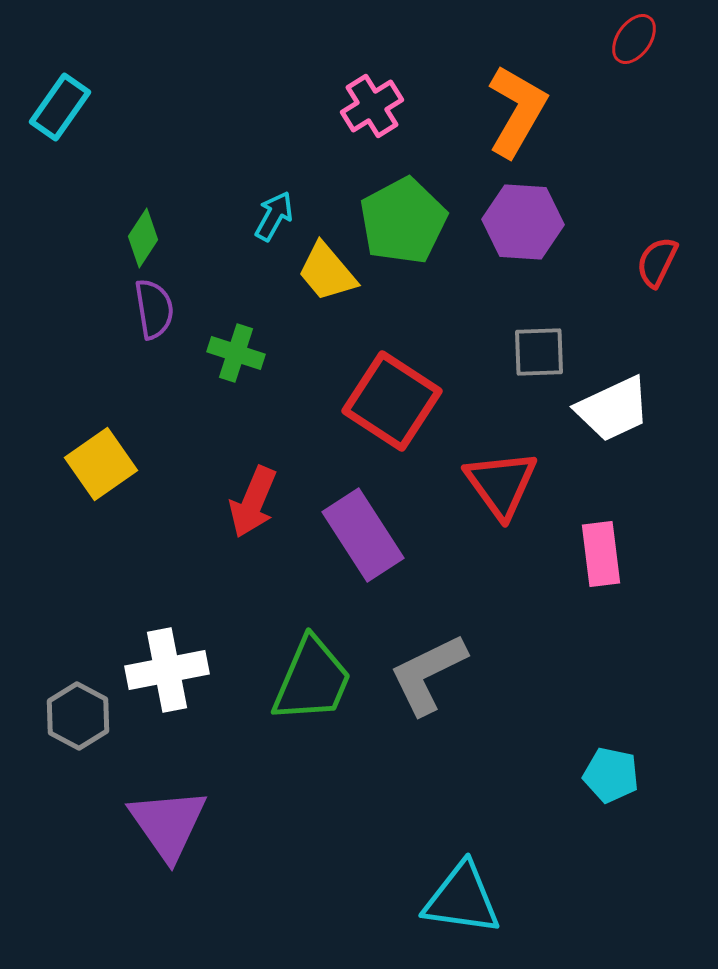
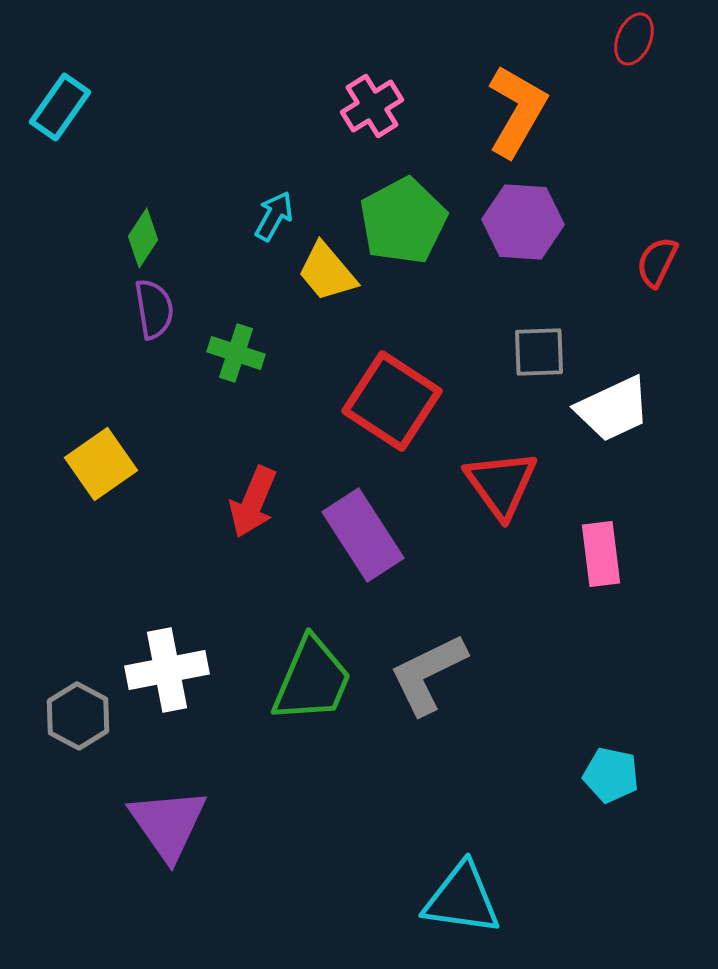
red ellipse: rotated 12 degrees counterclockwise
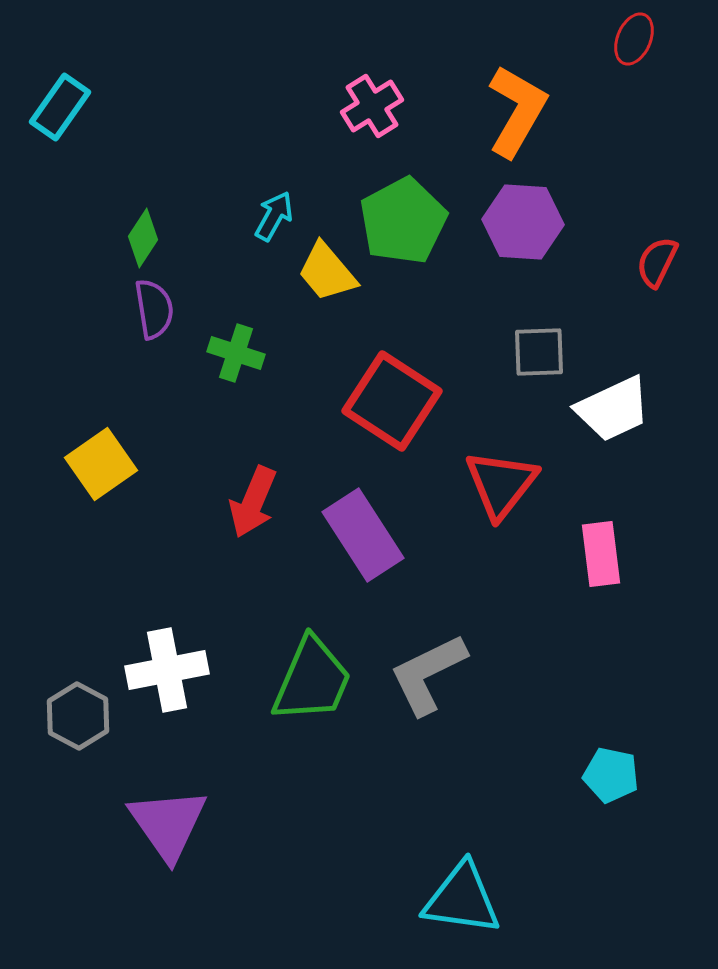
red triangle: rotated 14 degrees clockwise
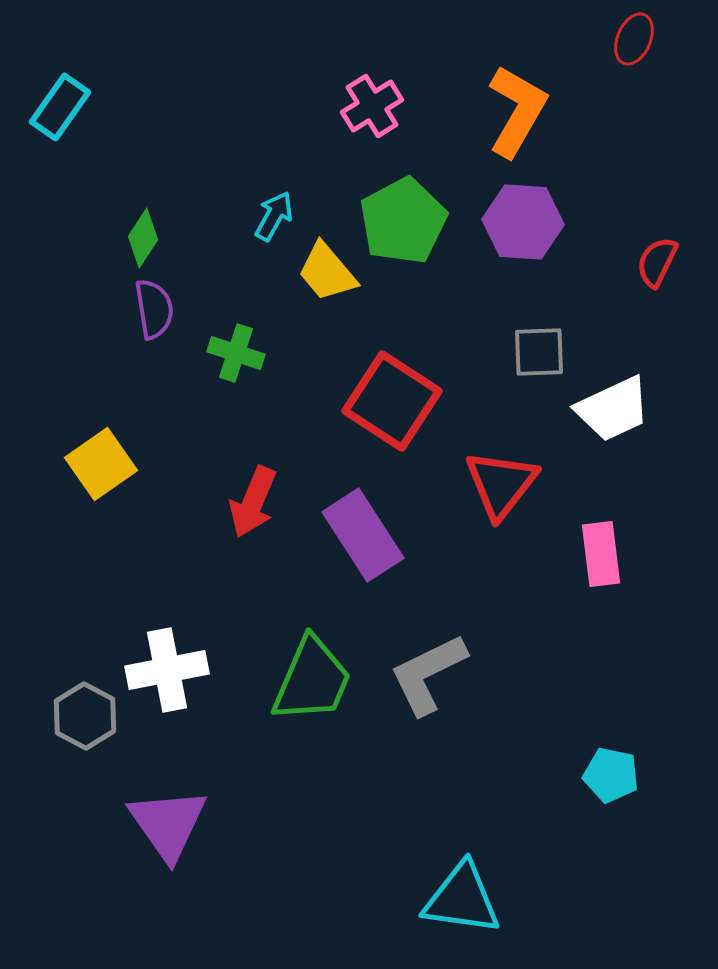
gray hexagon: moved 7 px right
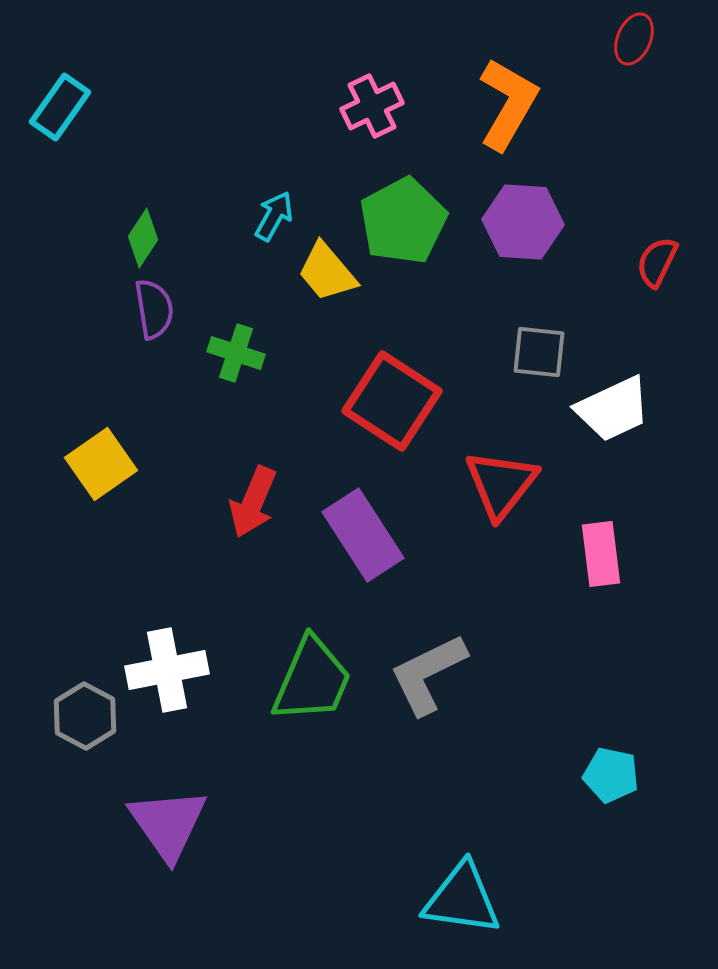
pink cross: rotated 6 degrees clockwise
orange L-shape: moved 9 px left, 7 px up
gray square: rotated 8 degrees clockwise
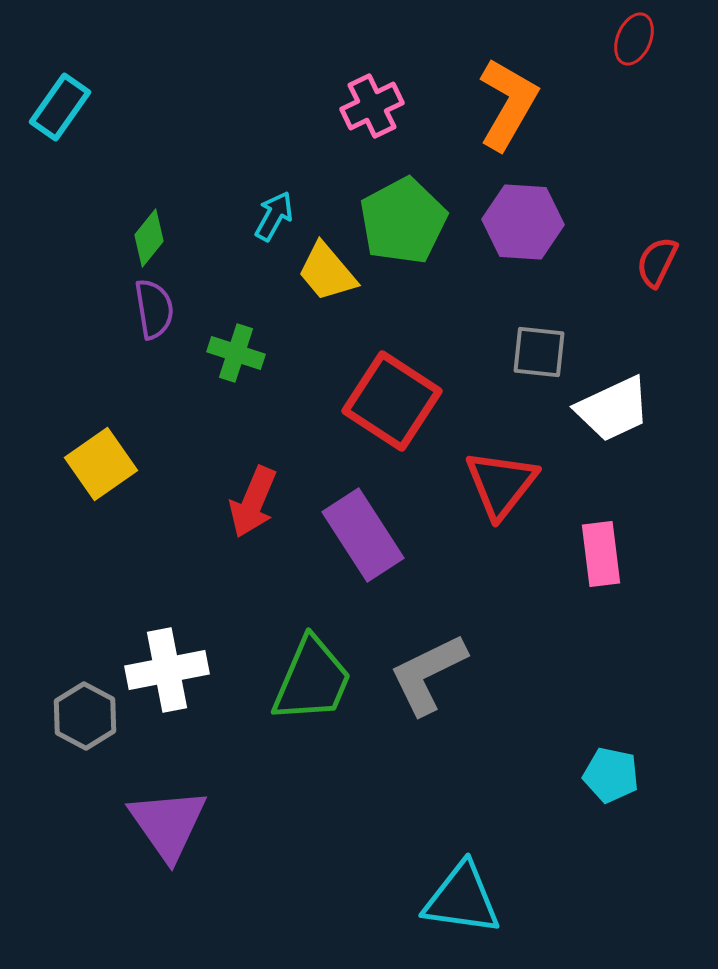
green diamond: moved 6 px right; rotated 6 degrees clockwise
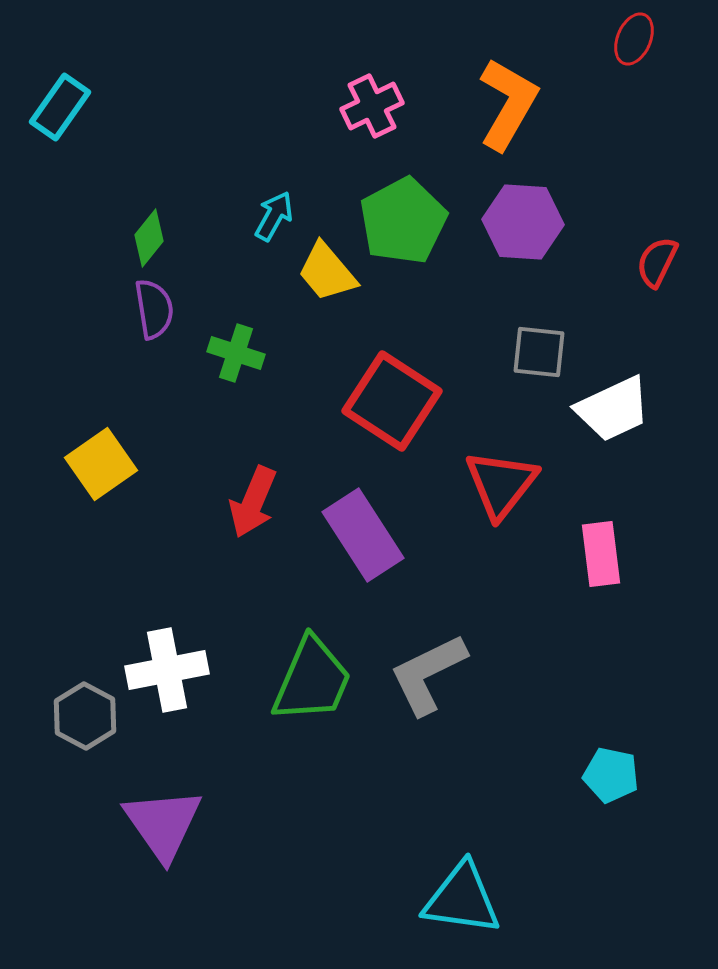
purple triangle: moved 5 px left
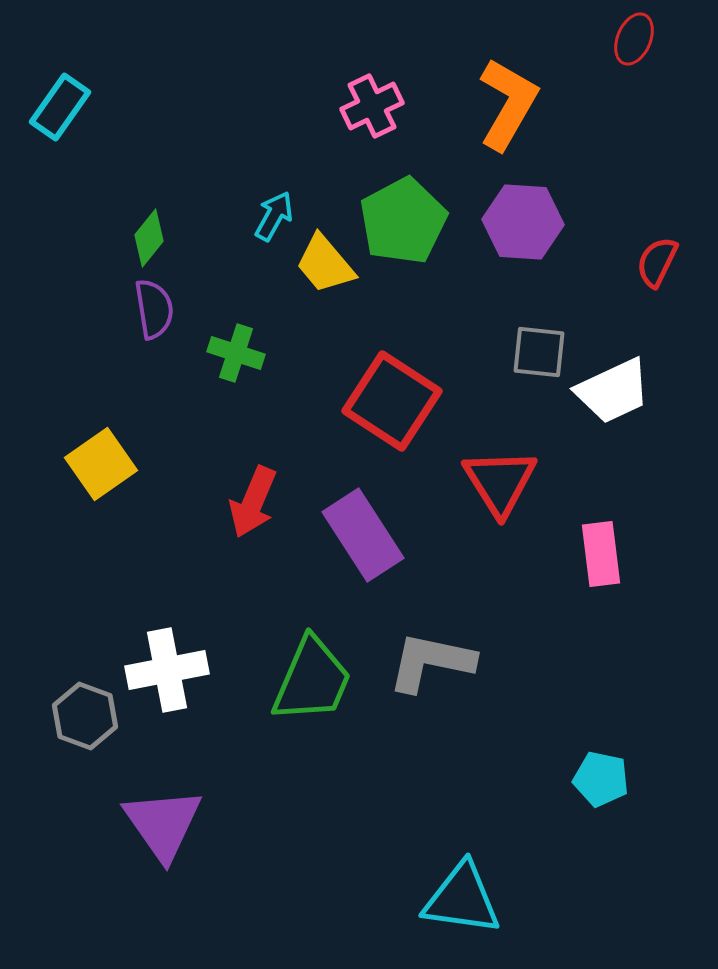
yellow trapezoid: moved 2 px left, 8 px up
white trapezoid: moved 18 px up
red triangle: moved 1 px left, 2 px up; rotated 10 degrees counterclockwise
gray L-shape: moved 3 px right, 12 px up; rotated 38 degrees clockwise
gray hexagon: rotated 8 degrees counterclockwise
cyan pentagon: moved 10 px left, 4 px down
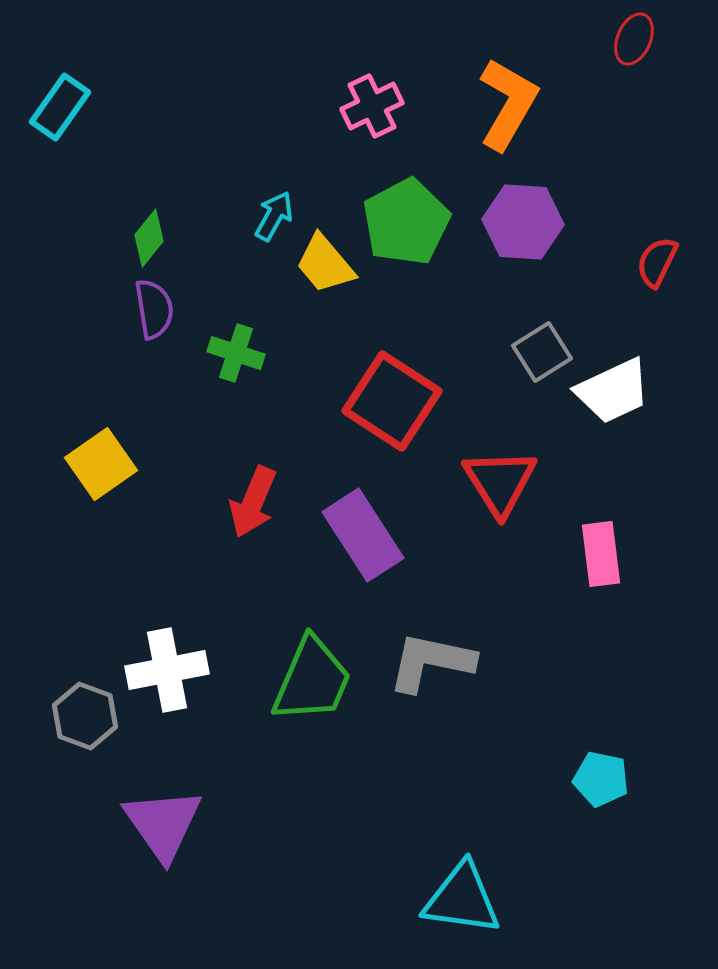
green pentagon: moved 3 px right, 1 px down
gray square: moved 3 px right; rotated 38 degrees counterclockwise
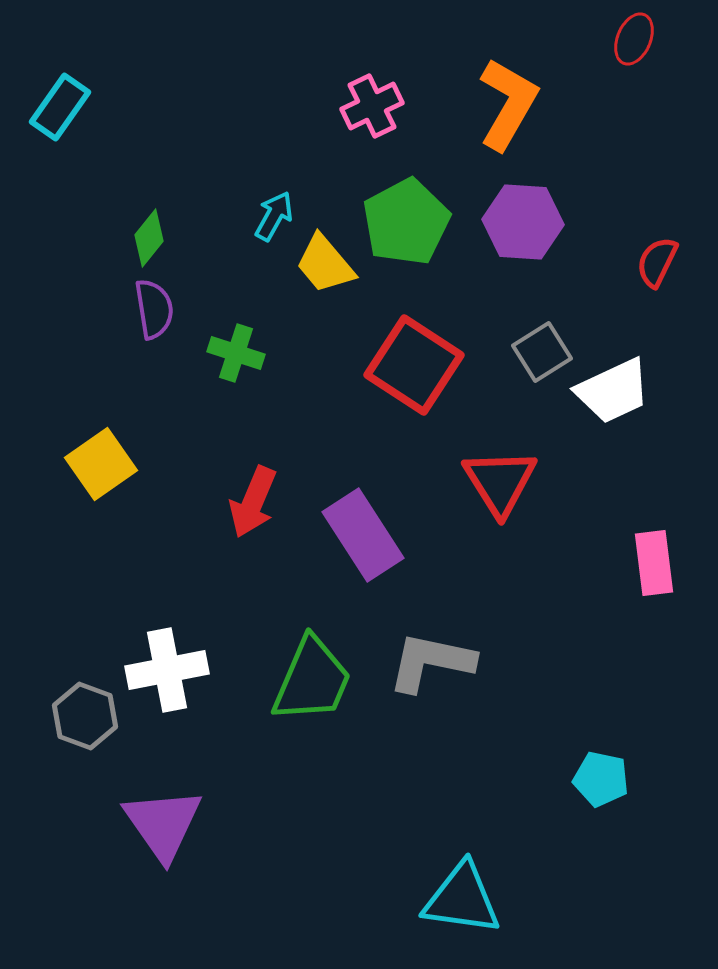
red square: moved 22 px right, 36 px up
pink rectangle: moved 53 px right, 9 px down
